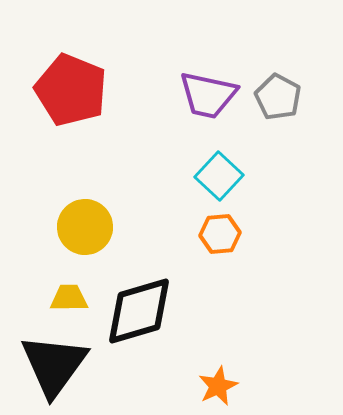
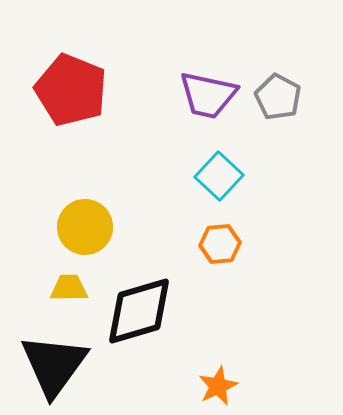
orange hexagon: moved 10 px down
yellow trapezoid: moved 10 px up
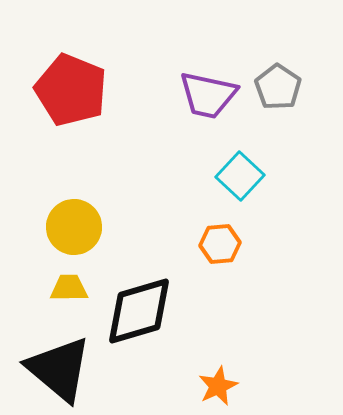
gray pentagon: moved 10 px up; rotated 6 degrees clockwise
cyan square: moved 21 px right
yellow circle: moved 11 px left
black triangle: moved 5 px right, 4 px down; rotated 26 degrees counterclockwise
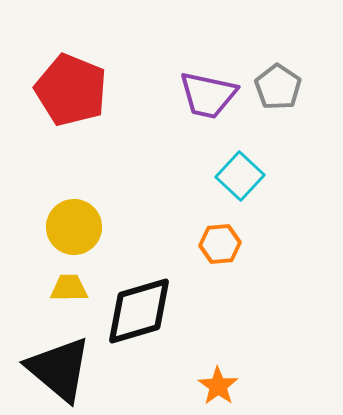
orange star: rotated 12 degrees counterclockwise
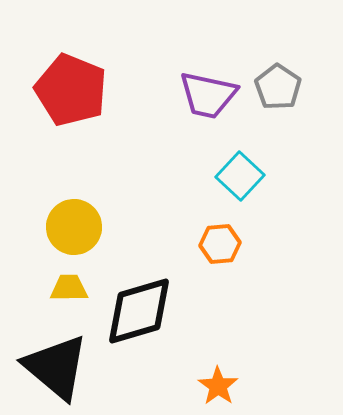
black triangle: moved 3 px left, 2 px up
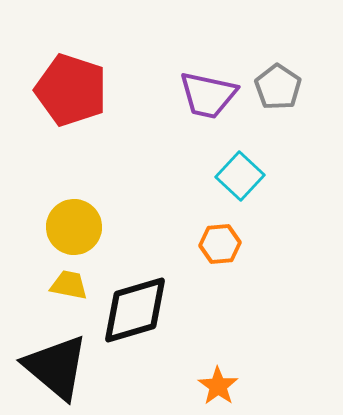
red pentagon: rotated 4 degrees counterclockwise
yellow trapezoid: moved 3 px up; rotated 12 degrees clockwise
black diamond: moved 4 px left, 1 px up
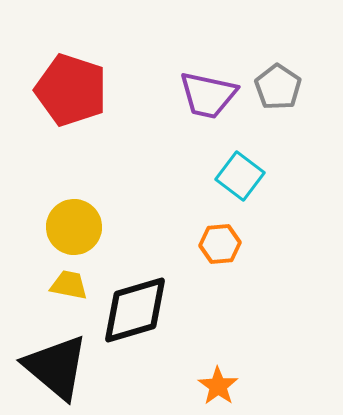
cyan square: rotated 6 degrees counterclockwise
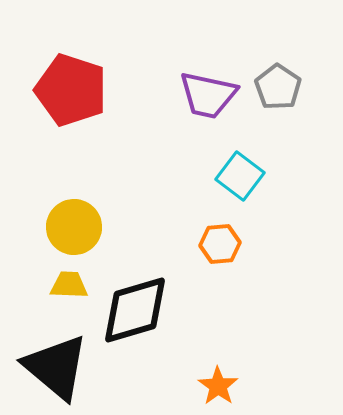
yellow trapezoid: rotated 9 degrees counterclockwise
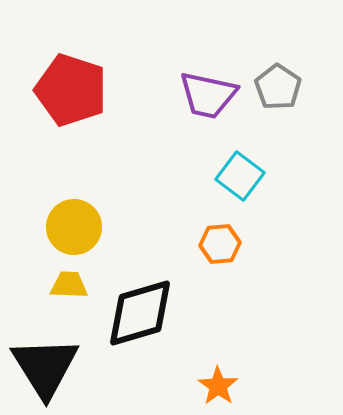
black diamond: moved 5 px right, 3 px down
black triangle: moved 11 px left; rotated 18 degrees clockwise
